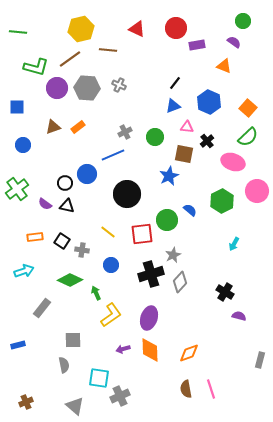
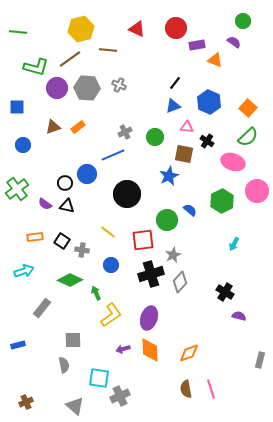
orange triangle at (224, 66): moved 9 px left, 6 px up
black cross at (207, 141): rotated 16 degrees counterclockwise
red square at (142, 234): moved 1 px right, 6 px down
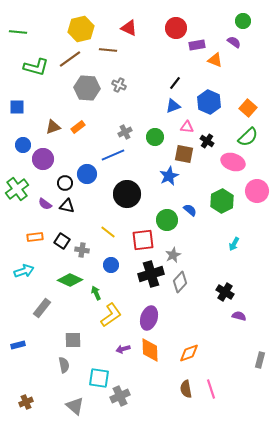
red triangle at (137, 29): moved 8 px left, 1 px up
purple circle at (57, 88): moved 14 px left, 71 px down
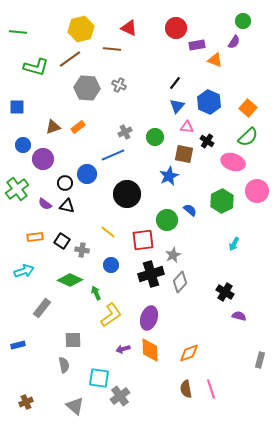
purple semicircle at (234, 42): rotated 88 degrees clockwise
brown line at (108, 50): moved 4 px right, 1 px up
blue triangle at (173, 106): moved 4 px right; rotated 28 degrees counterclockwise
gray cross at (120, 396): rotated 12 degrees counterclockwise
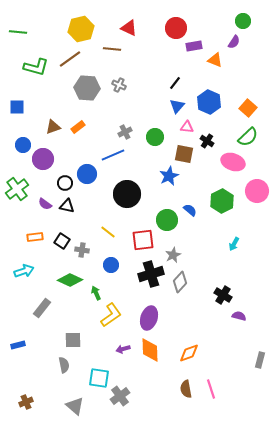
purple rectangle at (197, 45): moved 3 px left, 1 px down
black cross at (225, 292): moved 2 px left, 3 px down
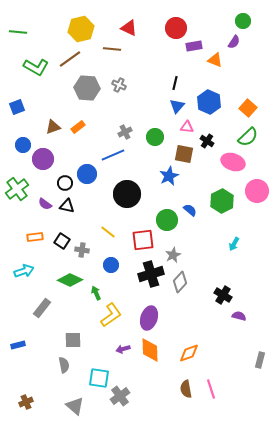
green L-shape at (36, 67): rotated 15 degrees clockwise
black line at (175, 83): rotated 24 degrees counterclockwise
blue square at (17, 107): rotated 21 degrees counterclockwise
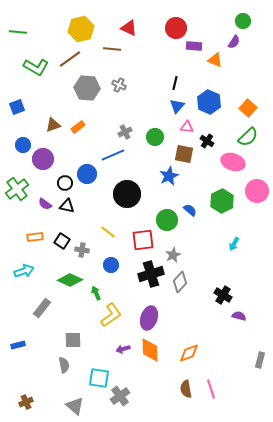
purple rectangle at (194, 46): rotated 14 degrees clockwise
brown triangle at (53, 127): moved 2 px up
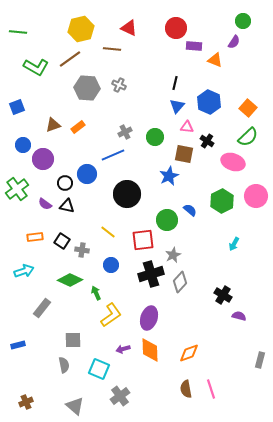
pink circle at (257, 191): moved 1 px left, 5 px down
cyan square at (99, 378): moved 9 px up; rotated 15 degrees clockwise
